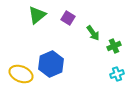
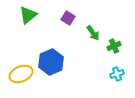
green triangle: moved 9 px left
blue hexagon: moved 2 px up
yellow ellipse: rotated 45 degrees counterclockwise
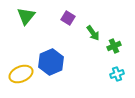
green triangle: moved 2 px left, 1 px down; rotated 12 degrees counterclockwise
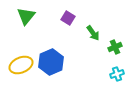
green cross: moved 1 px right, 1 px down
yellow ellipse: moved 9 px up
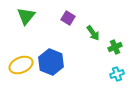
blue hexagon: rotated 15 degrees counterclockwise
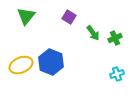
purple square: moved 1 px right, 1 px up
green cross: moved 9 px up
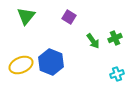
green arrow: moved 8 px down
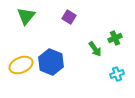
green arrow: moved 2 px right, 8 px down
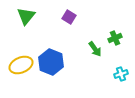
cyan cross: moved 4 px right
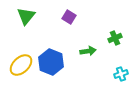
green arrow: moved 7 px left, 2 px down; rotated 63 degrees counterclockwise
yellow ellipse: rotated 20 degrees counterclockwise
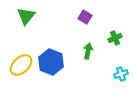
purple square: moved 16 px right
green arrow: rotated 70 degrees counterclockwise
